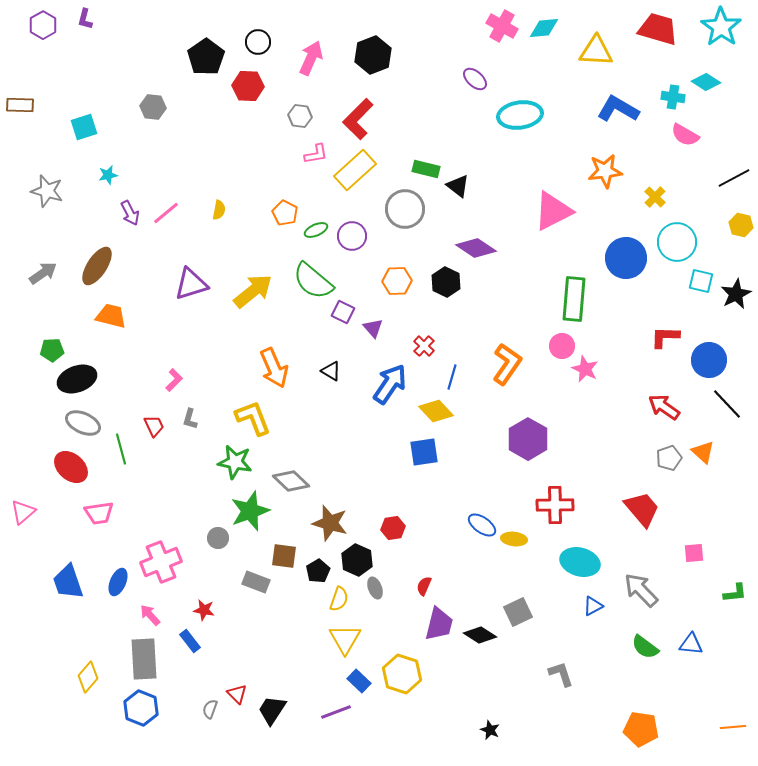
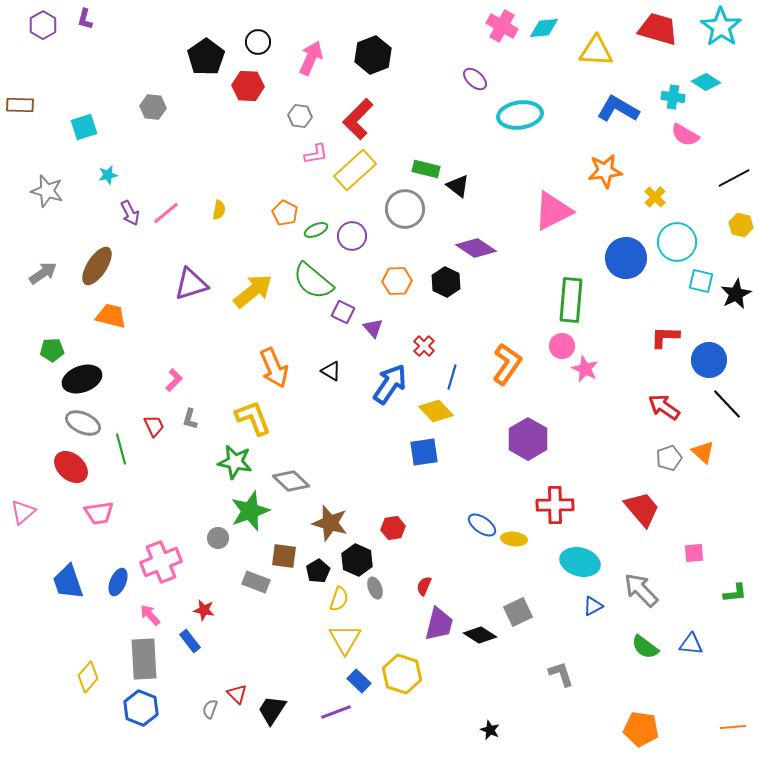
green rectangle at (574, 299): moved 3 px left, 1 px down
black ellipse at (77, 379): moved 5 px right
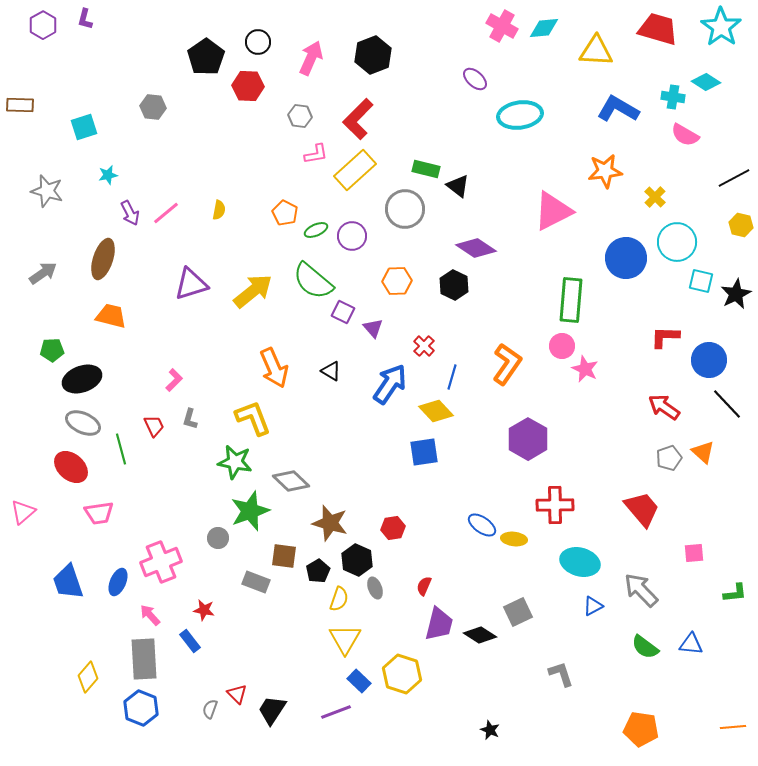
brown ellipse at (97, 266): moved 6 px right, 7 px up; rotated 15 degrees counterclockwise
black hexagon at (446, 282): moved 8 px right, 3 px down
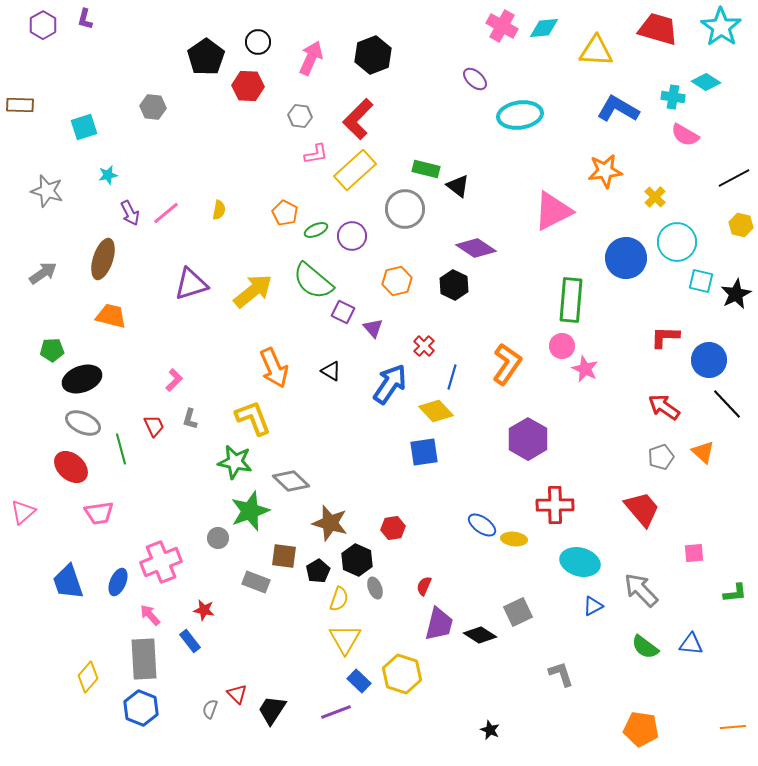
orange hexagon at (397, 281): rotated 12 degrees counterclockwise
gray pentagon at (669, 458): moved 8 px left, 1 px up
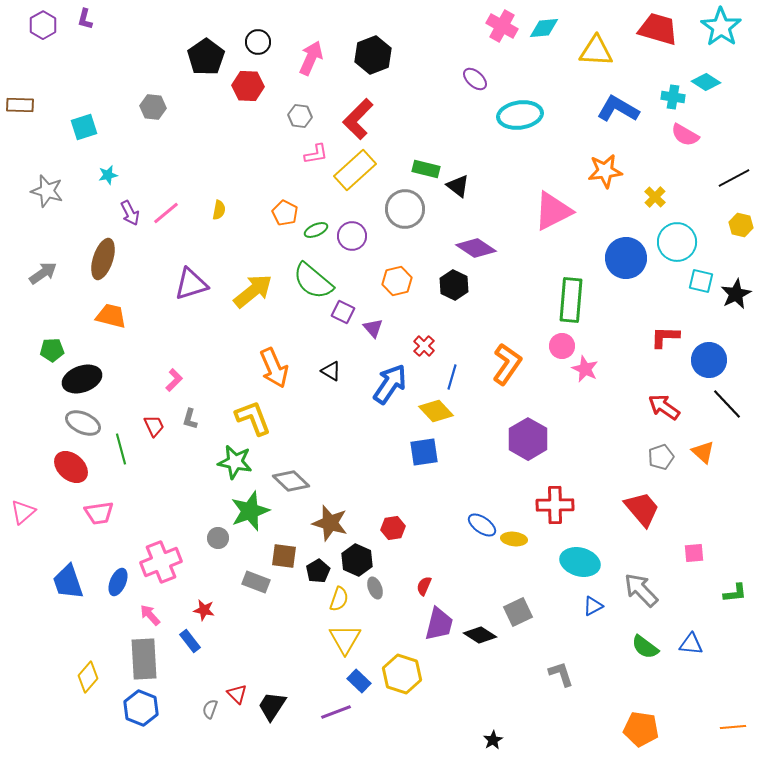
black trapezoid at (272, 710): moved 4 px up
black star at (490, 730): moved 3 px right, 10 px down; rotated 18 degrees clockwise
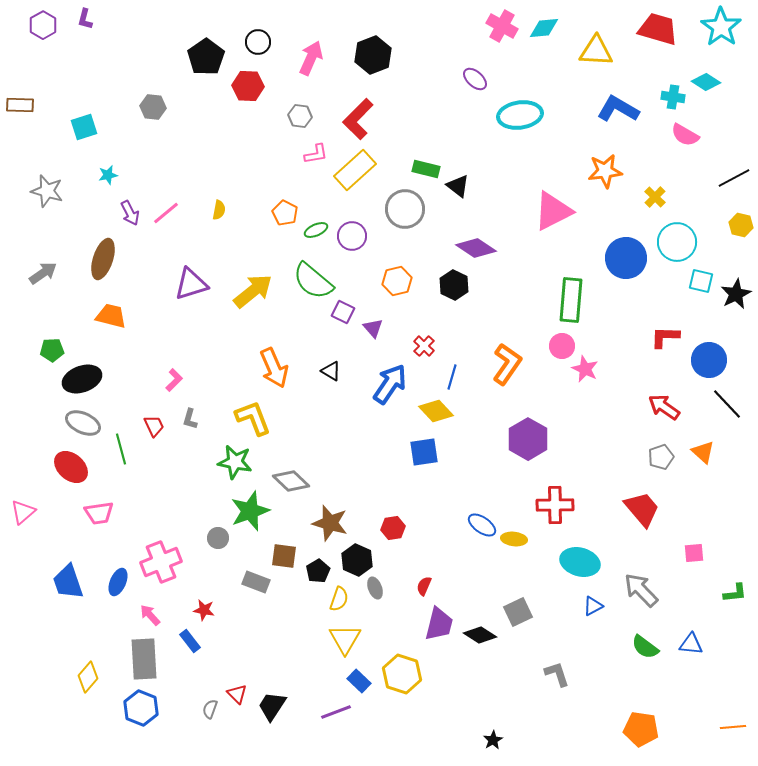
gray L-shape at (561, 674): moved 4 px left
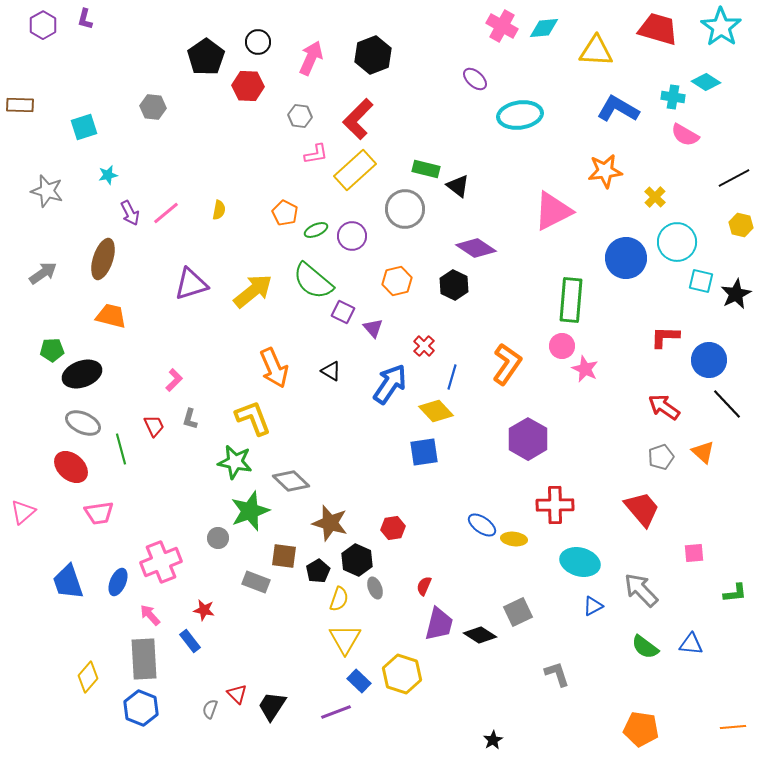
black ellipse at (82, 379): moved 5 px up
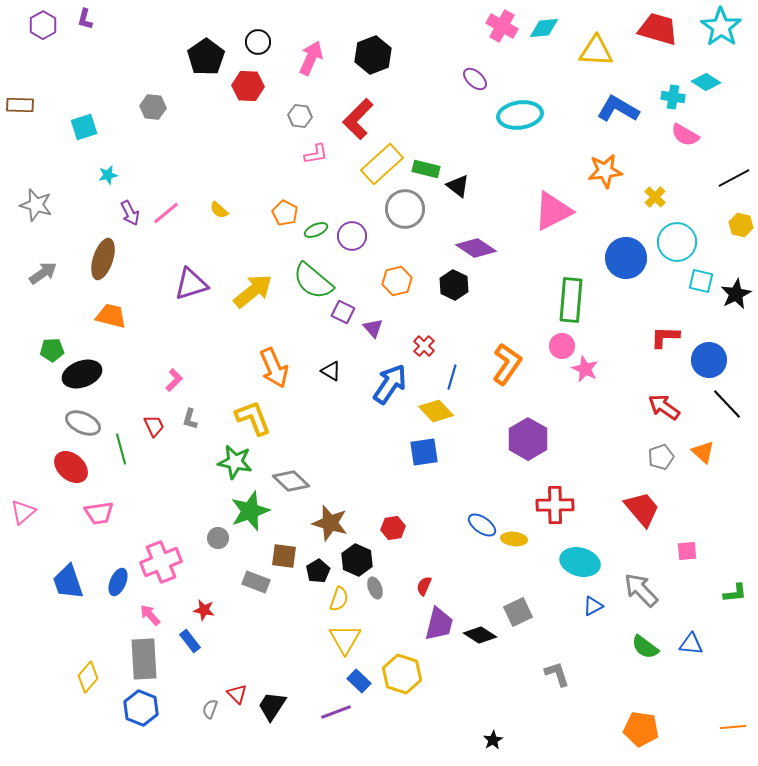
yellow rectangle at (355, 170): moved 27 px right, 6 px up
gray star at (47, 191): moved 11 px left, 14 px down
yellow semicircle at (219, 210): rotated 120 degrees clockwise
pink square at (694, 553): moved 7 px left, 2 px up
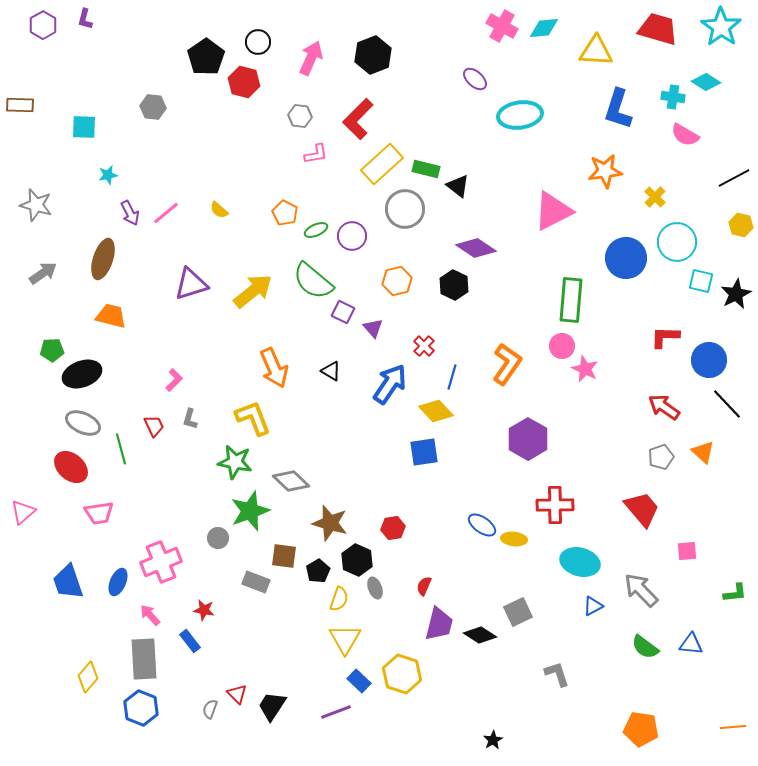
red hexagon at (248, 86): moved 4 px left, 4 px up; rotated 12 degrees clockwise
blue L-shape at (618, 109): rotated 102 degrees counterclockwise
cyan square at (84, 127): rotated 20 degrees clockwise
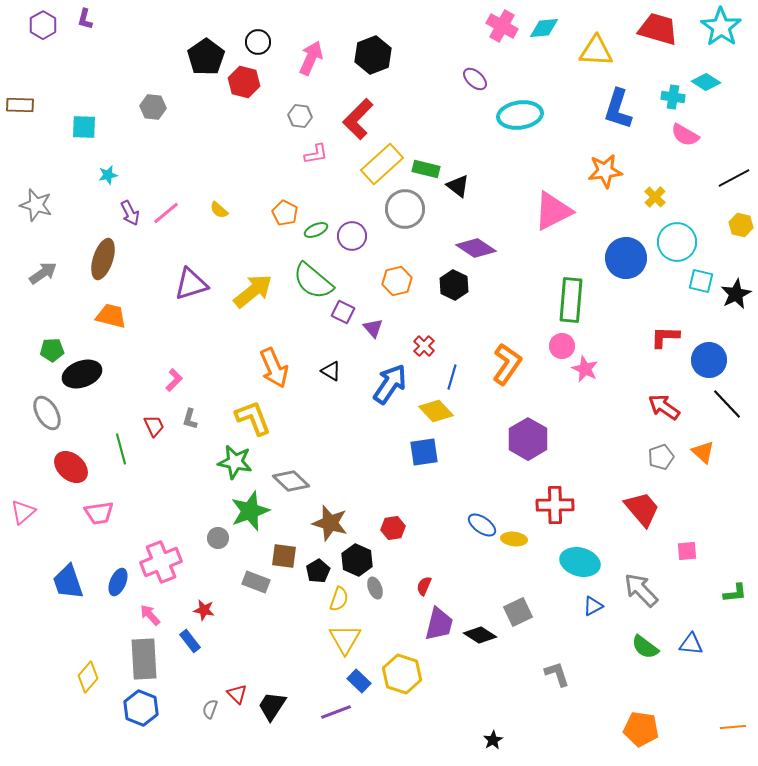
gray ellipse at (83, 423): moved 36 px left, 10 px up; rotated 36 degrees clockwise
